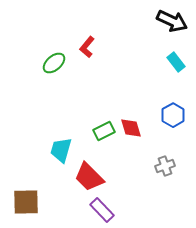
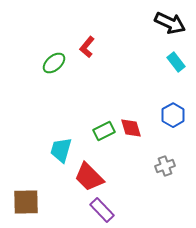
black arrow: moved 2 px left, 2 px down
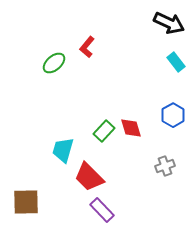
black arrow: moved 1 px left
green rectangle: rotated 20 degrees counterclockwise
cyan trapezoid: moved 2 px right
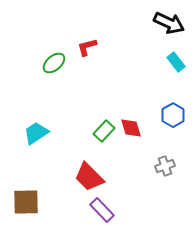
red L-shape: rotated 35 degrees clockwise
cyan trapezoid: moved 27 px left, 17 px up; rotated 40 degrees clockwise
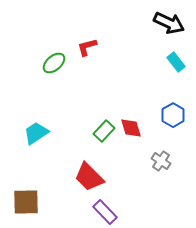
gray cross: moved 4 px left, 5 px up; rotated 36 degrees counterclockwise
purple rectangle: moved 3 px right, 2 px down
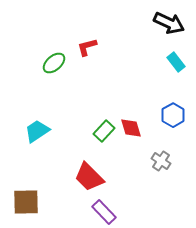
cyan trapezoid: moved 1 px right, 2 px up
purple rectangle: moved 1 px left
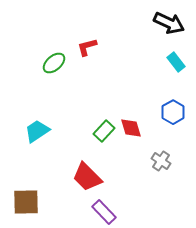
blue hexagon: moved 3 px up
red trapezoid: moved 2 px left
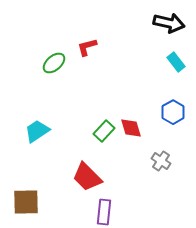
black arrow: rotated 12 degrees counterclockwise
purple rectangle: rotated 50 degrees clockwise
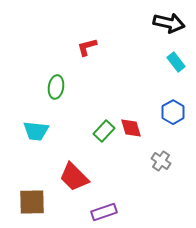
green ellipse: moved 2 px right, 24 px down; rotated 40 degrees counterclockwise
cyan trapezoid: moved 1 px left; rotated 140 degrees counterclockwise
red trapezoid: moved 13 px left
brown square: moved 6 px right
purple rectangle: rotated 65 degrees clockwise
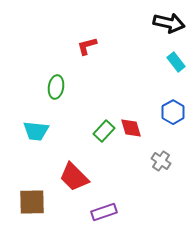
red L-shape: moved 1 px up
